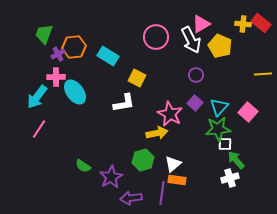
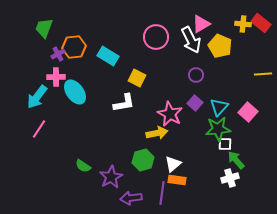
green trapezoid: moved 6 px up
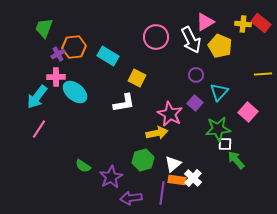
pink triangle: moved 4 px right, 2 px up
cyan ellipse: rotated 15 degrees counterclockwise
cyan triangle: moved 15 px up
white cross: moved 37 px left; rotated 30 degrees counterclockwise
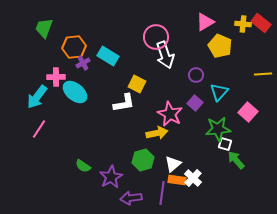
white arrow: moved 26 px left, 15 px down; rotated 8 degrees clockwise
purple cross: moved 25 px right, 9 px down
yellow square: moved 6 px down
white square: rotated 16 degrees clockwise
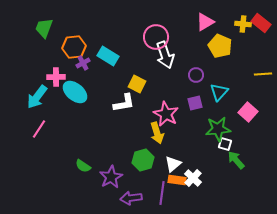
purple square: rotated 35 degrees clockwise
pink star: moved 4 px left
yellow arrow: rotated 85 degrees clockwise
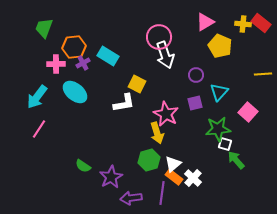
pink circle: moved 3 px right
pink cross: moved 13 px up
green hexagon: moved 6 px right
orange rectangle: moved 3 px left, 3 px up; rotated 30 degrees clockwise
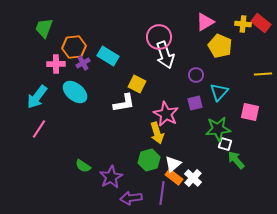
pink square: moved 2 px right; rotated 30 degrees counterclockwise
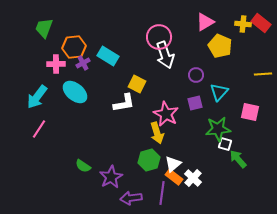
green arrow: moved 2 px right, 1 px up
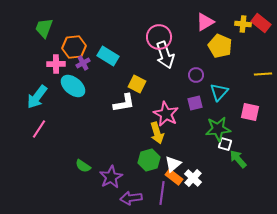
cyan ellipse: moved 2 px left, 6 px up
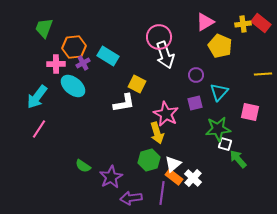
yellow cross: rotated 14 degrees counterclockwise
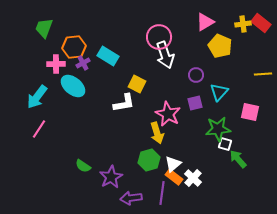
pink star: moved 2 px right
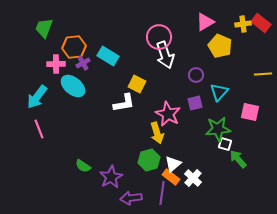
pink line: rotated 54 degrees counterclockwise
orange rectangle: moved 3 px left
